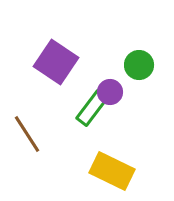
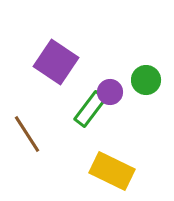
green circle: moved 7 px right, 15 px down
green rectangle: moved 2 px left, 1 px down
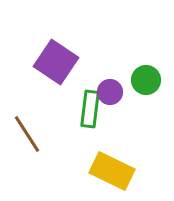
green rectangle: rotated 30 degrees counterclockwise
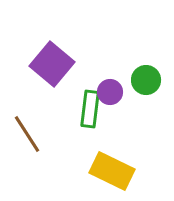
purple square: moved 4 px left, 2 px down; rotated 6 degrees clockwise
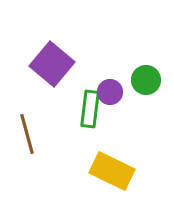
brown line: rotated 18 degrees clockwise
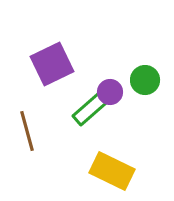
purple square: rotated 24 degrees clockwise
green circle: moved 1 px left
green rectangle: rotated 42 degrees clockwise
brown line: moved 3 px up
